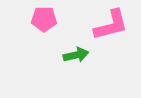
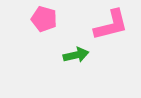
pink pentagon: rotated 15 degrees clockwise
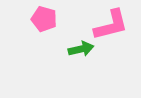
green arrow: moved 5 px right, 6 px up
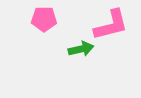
pink pentagon: rotated 15 degrees counterclockwise
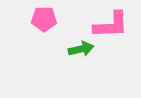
pink L-shape: rotated 12 degrees clockwise
